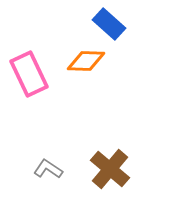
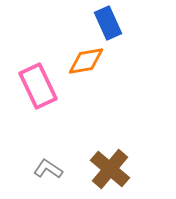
blue rectangle: moved 1 px left, 1 px up; rotated 24 degrees clockwise
orange diamond: rotated 12 degrees counterclockwise
pink rectangle: moved 9 px right, 12 px down
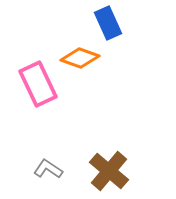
orange diamond: moved 6 px left, 3 px up; rotated 30 degrees clockwise
pink rectangle: moved 2 px up
brown cross: moved 1 px left, 2 px down
